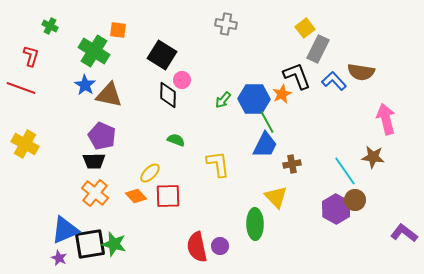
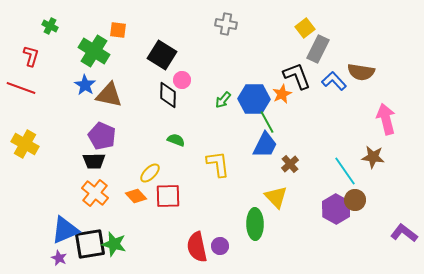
brown cross at (292, 164): moved 2 px left; rotated 30 degrees counterclockwise
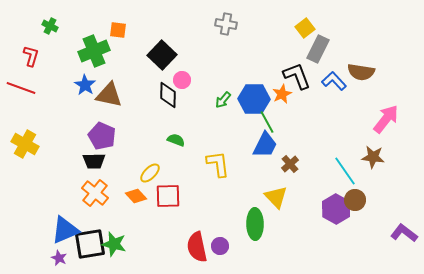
green cross at (94, 51): rotated 36 degrees clockwise
black square at (162, 55): rotated 12 degrees clockwise
pink arrow at (386, 119): rotated 52 degrees clockwise
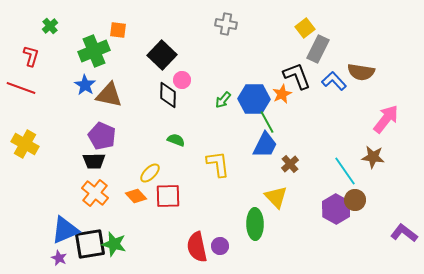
green cross at (50, 26): rotated 21 degrees clockwise
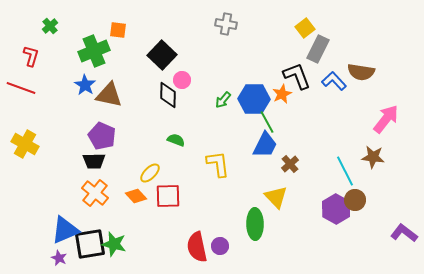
cyan line at (345, 171): rotated 8 degrees clockwise
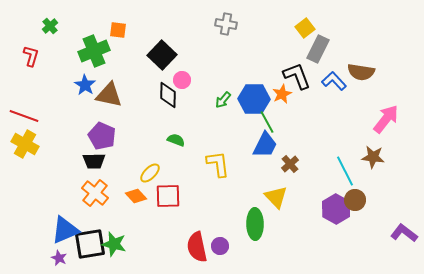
red line at (21, 88): moved 3 px right, 28 px down
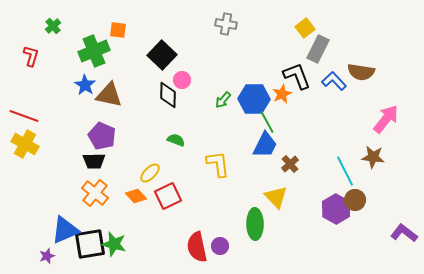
green cross at (50, 26): moved 3 px right
red square at (168, 196): rotated 24 degrees counterclockwise
purple star at (59, 258): moved 12 px left, 2 px up; rotated 28 degrees clockwise
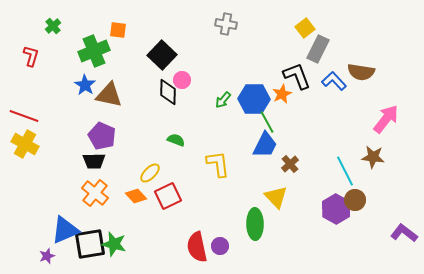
black diamond at (168, 95): moved 3 px up
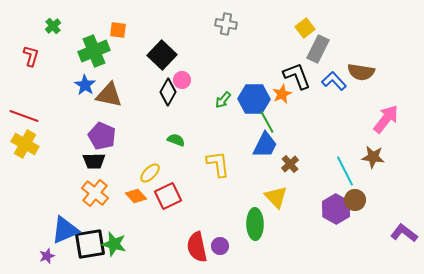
black diamond at (168, 92): rotated 28 degrees clockwise
